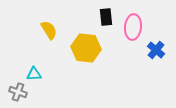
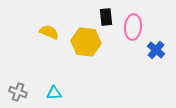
yellow semicircle: moved 2 px down; rotated 36 degrees counterclockwise
yellow hexagon: moved 6 px up
cyan triangle: moved 20 px right, 19 px down
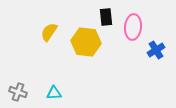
yellow semicircle: rotated 78 degrees counterclockwise
blue cross: rotated 18 degrees clockwise
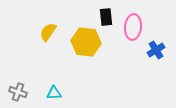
yellow semicircle: moved 1 px left
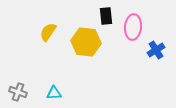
black rectangle: moved 1 px up
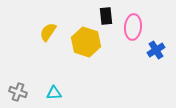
yellow hexagon: rotated 12 degrees clockwise
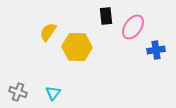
pink ellipse: rotated 30 degrees clockwise
yellow hexagon: moved 9 px left, 5 px down; rotated 16 degrees counterclockwise
blue cross: rotated 24 degrees clockwise
cyan triangle: moved 1 px left; rotated 49 degrees counterclockwise
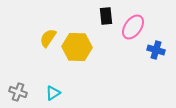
yellow semicircle: moved 6 px down
blue cross: rotated 24 degrees clockwise
cyan triangle: rotated 21 degrees clockwise
